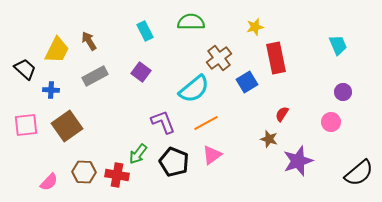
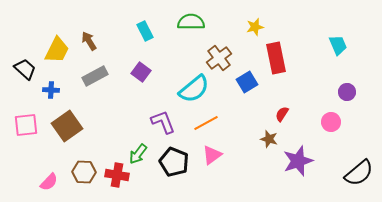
purple circle: moved 4 px right
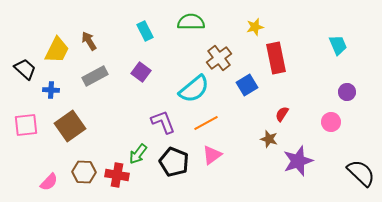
blue square: moved 3 px down
brown square: moved 3 px right
black semicircle: moved 2 px right; rotated 96 degrees counterclockwise
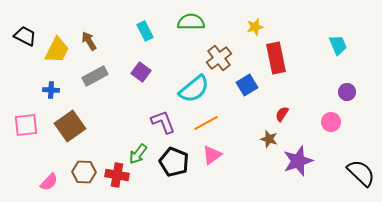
black trapezoid: moved 33 px up; rotated 15 degrees counterclockwise
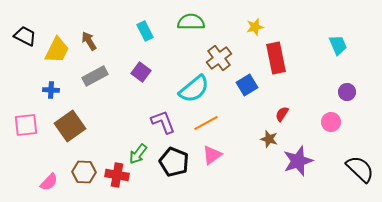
black semicircle: moved 1 px left, 4 px up
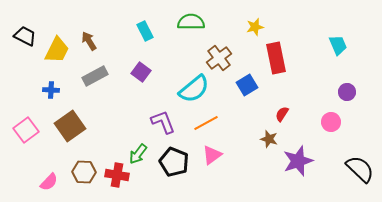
pink square: moved 5 px down; rotated 30 degrees counterclockwise
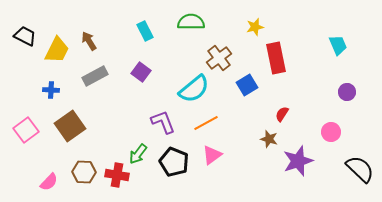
pink circle: moved 10 px down
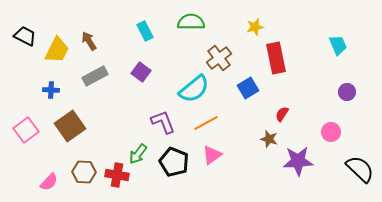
blue square: moved 1 px right, 3 px down
purple star: rotated 16 degrees clockwise
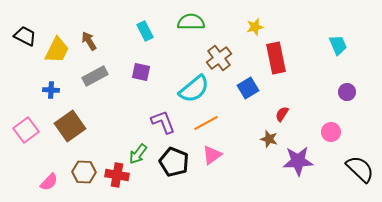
purple square: rotated 24 degrees counterclockwise
